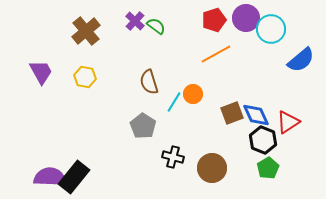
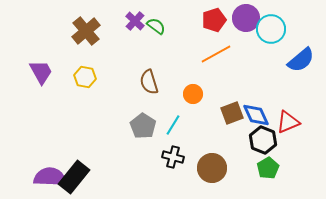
cyan line: moved 1 px left, 23 px down
red triangle: rotated 10 degrees clockwise
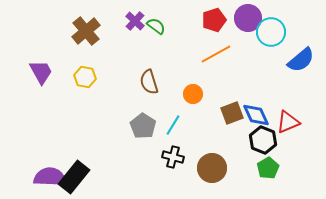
purple circle: moved 2 px right
cyan circle: moved 3 px down
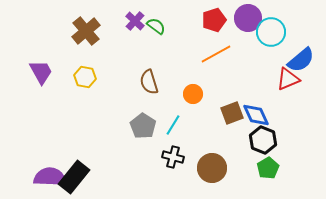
red triangle: moved 43 px up
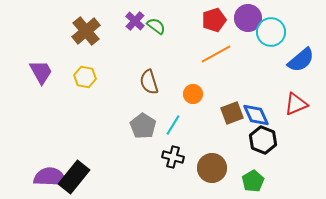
red triangle: moved 8 px right, 25 px down
green pentagon: moved 15 px left, 13 px down
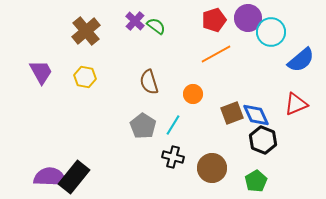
green pentagon: moved 3 px right
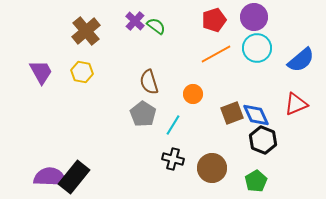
purple circle: moved 6 px right, 1 px up
cyan circle: moved 14 px left, 16 px down
yellow hexagon: moved 3 px left, 5 px up
gray pentagon: moved 12 px up
black cross: moved 2 px down
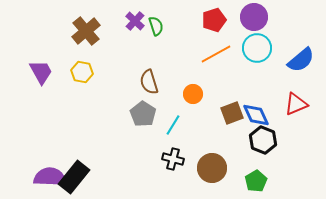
green semicircle: rotated 36 degrees clockwise
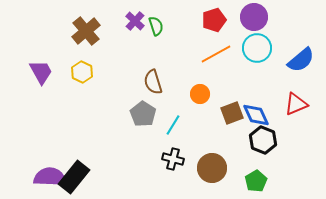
yellow hexagon: rotated 15 degrees clockwise
brown semicircle: moved 4 px right
orange circle: moved 7 px right
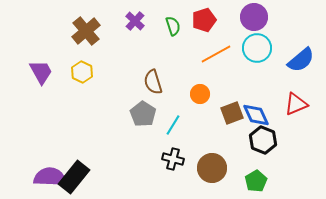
red pentagon: moved 10 px left
green semicircle: moved 17 px right
